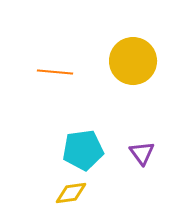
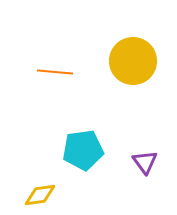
purple triangle: moved 3 px right, 9 px down
yellow diamond: moved 31 px left, 2 px down
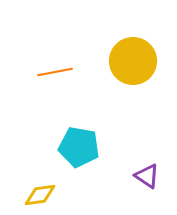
orange line: rotated 16 degrees counterclockwise
cyan pentagon: moved 4 px left, 3 px up; rotated 18 degrees clockwise
purple triangle: moved 2 px right, 14 px down; rotated 20 degrees counterclockwise
